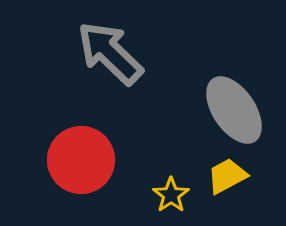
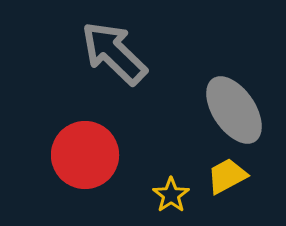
gray arrow: moved 4 px right
red circle: moved 4 px right, 5 px up
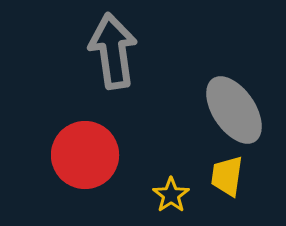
gray arrow: moved 1 px left, 2 px up; rotated 38 degrees clockwise
yellow trapezoid: rotated 54 degrees counterclockwise
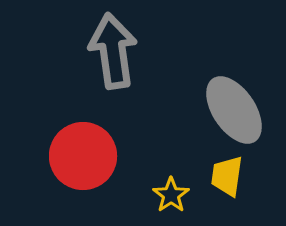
red circle: moved 2 px left, 1 px down
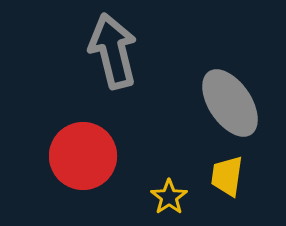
gray arrow: rotated 6 degrees counterclockwise
gray ellipse: moved 4 px left, 7 px up
yellow star: moved 2 px left, 2 px down
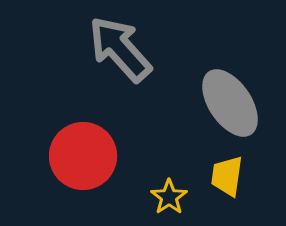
gray arrow: moved 7 px right, 2 px up; rotated 28 degrees counterclockwise
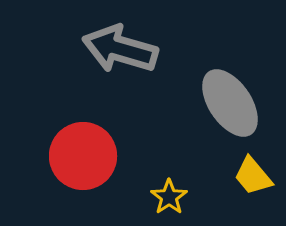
gray arrow: rotated 32 degrees counterclockwise
yellow trapezoid: moved 26 px right; rotated 48 degrees counterclockwise
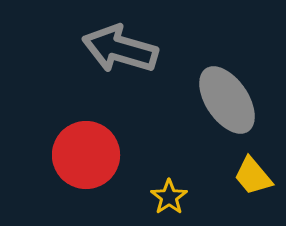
gray ellipse: moved 3 px left, 3 px up
red circle: moved 3 px right, 1 px up
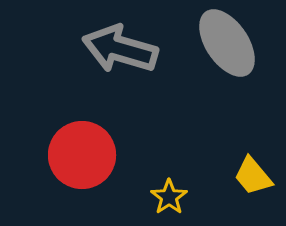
gray ellipse: moved 57 px up
red circle: moved 4 px left
